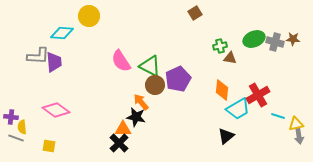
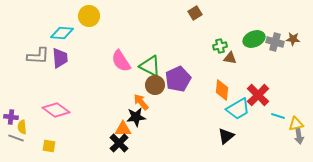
purple trapezoid: moved 6 px right, 4 px up
red cross: rotated 15 degrees counterclockwise
black star: rotated 18 degrees counterclockwise
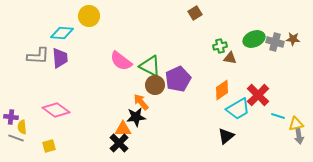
pink semicircle: rotated 20 degrees counterclockwise
orange diamond: rotated 50 degrees clockwise
yellow square: rotated 24 degrees counterclockwise
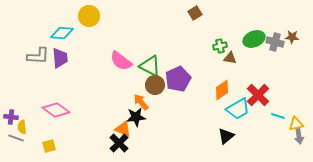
brown star: moved 1 px left, 2 px up
orange triangle: rotated 24 degrees clockwise
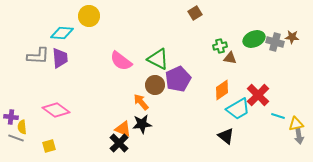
green triangle: moved 8 px right, 7 px up
black star: moved 6 px right, 7 px down
black triangle: rotated 42 degrees counterclockwise
